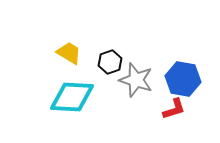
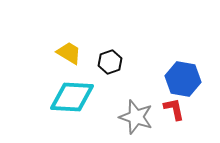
gray star: moved 37 px down
red L-shape: rotated 85 degrees counterclockwise
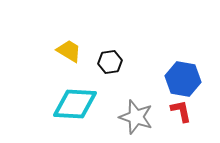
yellow trapezoid: moved 2 px up
black hexagon: rotated 10 degrees clockwise
cyan diamond: moved 3 px right, 7 px down
red L-shape: moved 7 px right, 2 px down
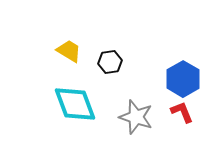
blue hexagon: rotated 20 degrees clockwise
cyan diamond: rotated 66 degrees clockwise
red L-shape: moved 1 px right, 1 px down; rotated 10 degrees counterclockwise
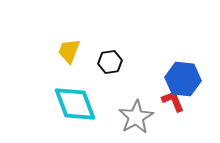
yellow trapezoid: rotated 100 degrees counterclockwise
blue hexagon: rotated 24 degrees counterclockwise
red L-shape: moved 9 px left, 11 px up
gray star: rotated 24 degrees clockwise
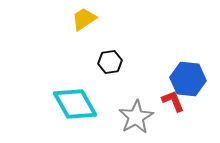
yellow trapezoid: moved 15 px right, 32 px up; rotated 36 degrees clockwise
blue hexagon: moved 5 px right
cyan diamond: rotated 9 degrees counterclockwise
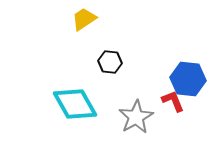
black hexagon: rotated 15 degrees clockwise
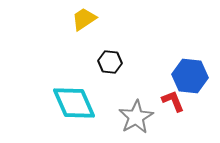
blue hexagon: moved 2 px right, 3 px up
cyan diamond: moved 1 px left, 1 px up; rotated 6 degrees clockwise
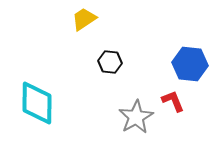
blue hexagon: moved 12 px up
cyan diamond: moved 37 px left; rotated 24 degrees clockwise
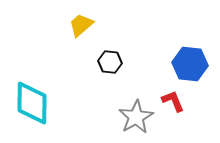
yellow trapezoid: moved 3 px left, 6 px down; rotated 8 degrees counterclockwise
cyan diamond: moved 5 px left
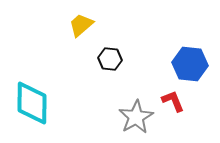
black hexagon: moved 3 px up
